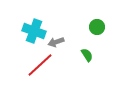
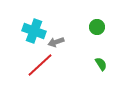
green semicircle: moved 14 px right, 9 px down
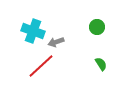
cyan cross: moved 1 px left
red line: moved 1 px right, 1 px down
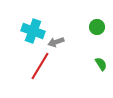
red line: moved 1 px left; rotated 16 degrees counterclockwise
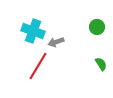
red line: moved 2 px left
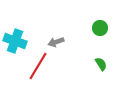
green circle: moved 3 px right, 1 px down
cyan cross: moved 18 px left, 10 px down
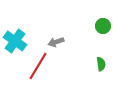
green circle: moved 3 px right, 2 px up
cyan cross: rotated 15 degrees clockwise
green semicircle: rotated 24 degrees clockwise
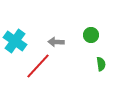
green circle: moved 12 px left, 9 px down
gray arrow: rotated 21 degrees clockwise
red line: rotated 12 degrees clockwise
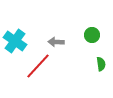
green circle: moved 1 px right
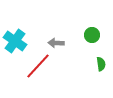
gray arrow: moved 1 px down
